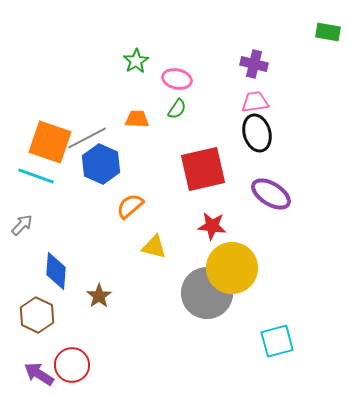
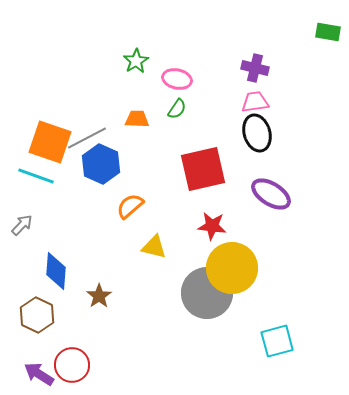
purple cross: moved 1 px right, 4 px down
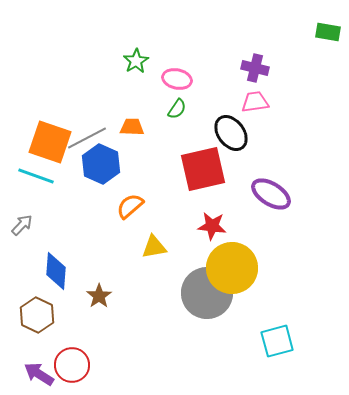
orange trapezoid: moved 5 px left, 8 px down
black ellipse: moved 26 px left; rotated 21 degrees counterclockwise
yellow triangle: rotated 24 degrees counterclockwise
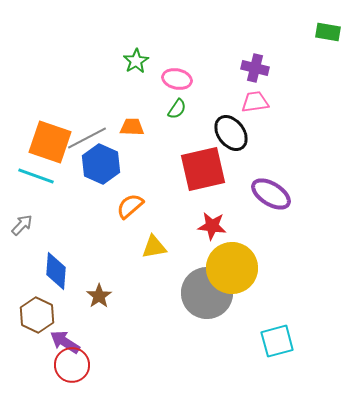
purple arrow: moved 26 px right, 32 px up
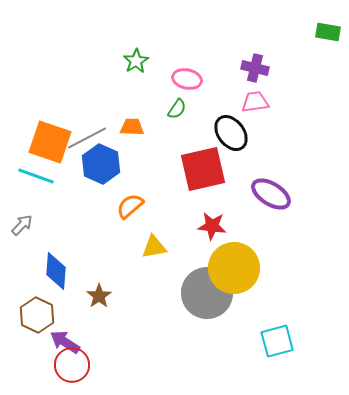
pink ellipse: moved 10 px right
yellow circle: moved 2 px right
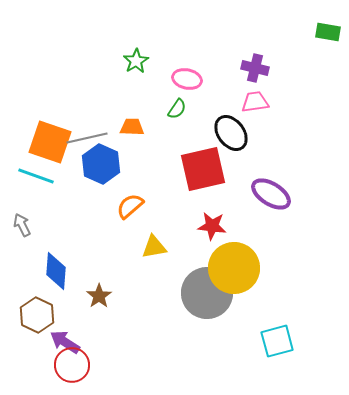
gray line: rotated 15 degrees clockwise
gray arrow: rotated 70 degrees counterclockwise
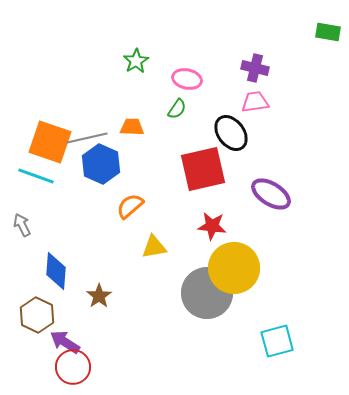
red circle: moved 1 px right, 2 px down
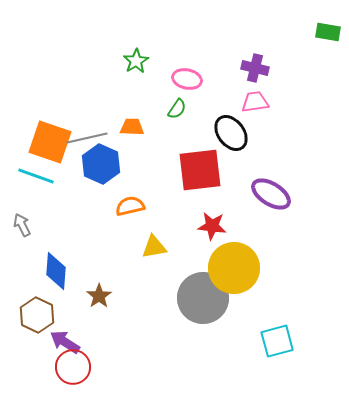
red square: moved 3 px left, 1 px down; rotated 6 degrees clockwise
orange semicircle: rotated 28 degrees clockwise
gray circle: moved 4 px left, 5 px down
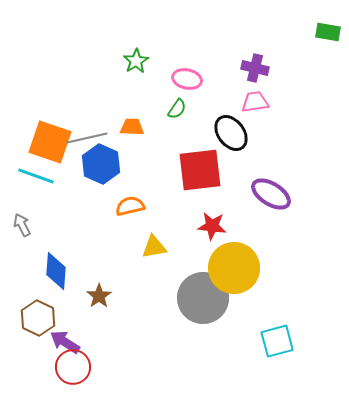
brown hexagon: moved 1 px right, 3 px down
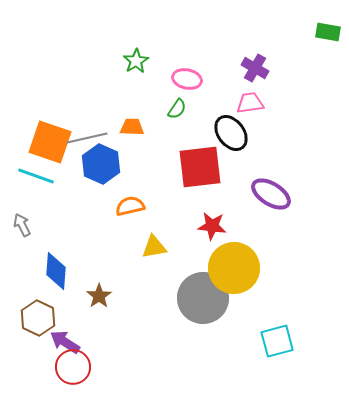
purple cross: rotated 16 degrees clockwise
pink trapezoid: moved 5 px left, 1 px down
red square: moved 3 px up
